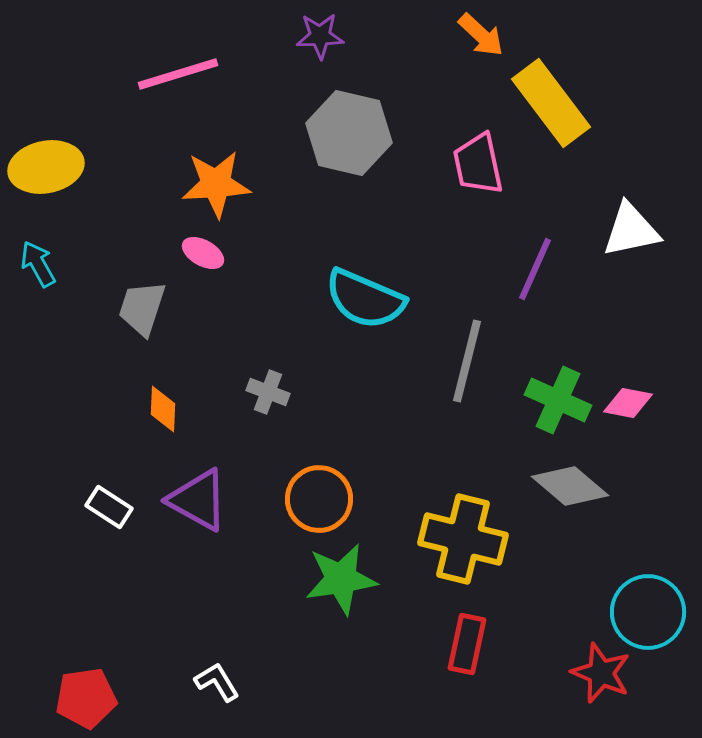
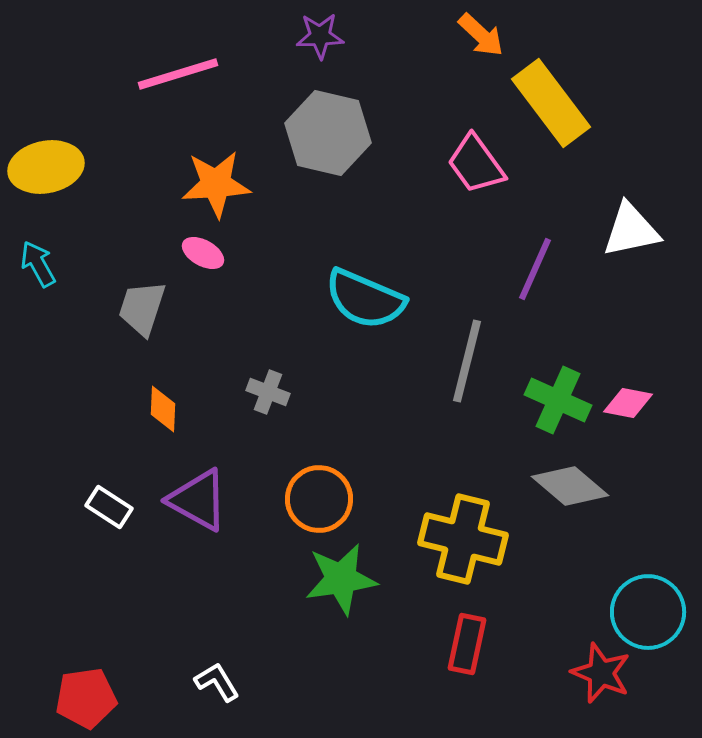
gray hexagon: moved 21 px left
pink trapezoid: moved 2 px left; rotated 24 degrees counterclockwise
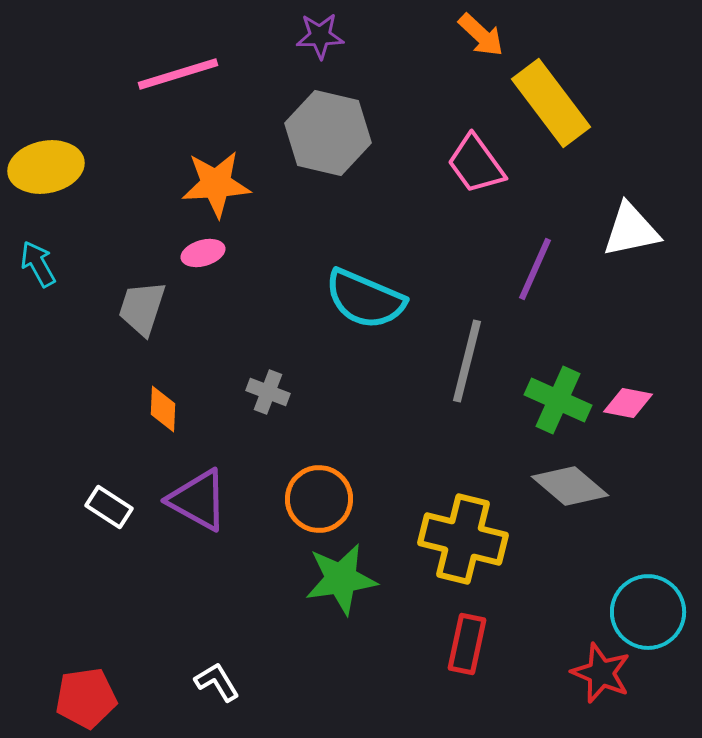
pink ellipse: rotated 45 degrees counterclockwise
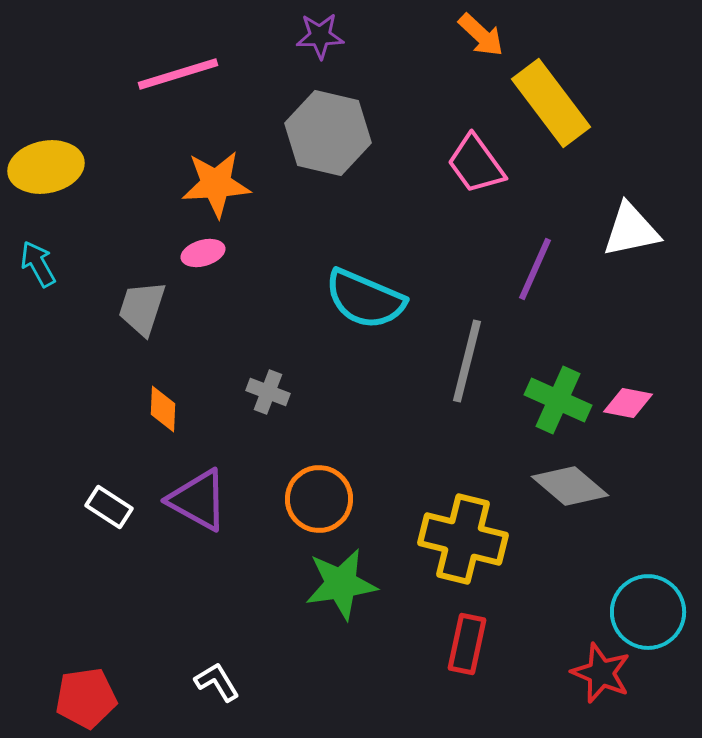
green star: moved 5 px down
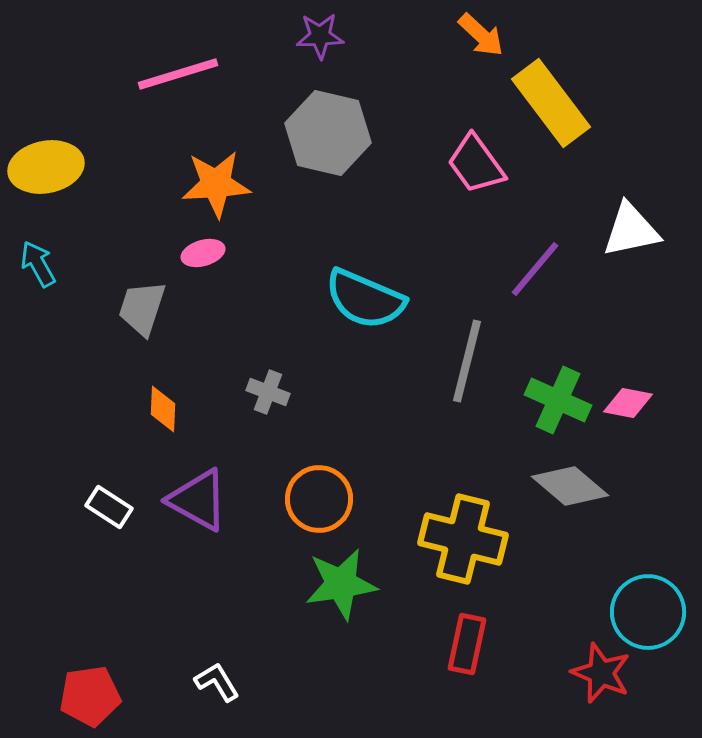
purple line: rotated 16 degrees clockwise
red pentagon: moved 4 px right, 2 px up
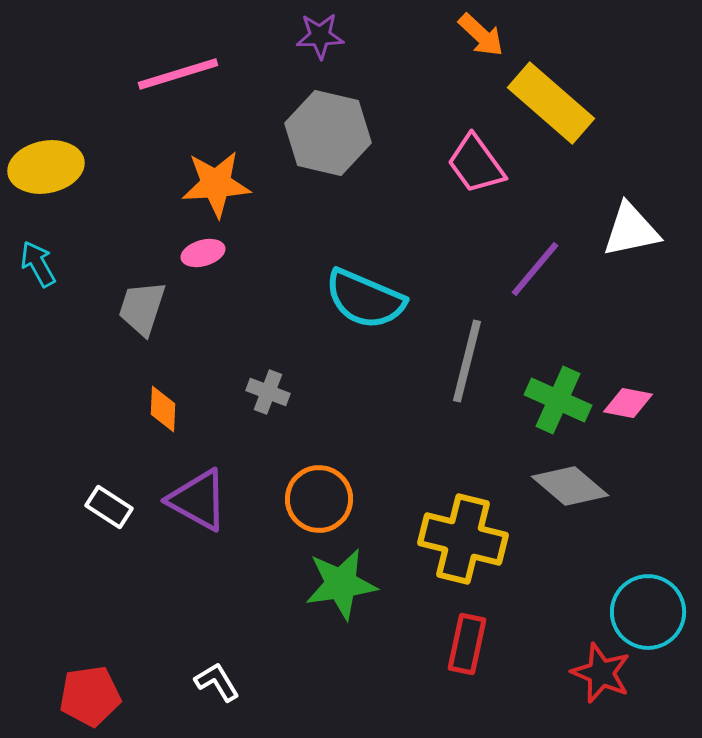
yellow rectangle: rotated 12 degrees counterclockwise
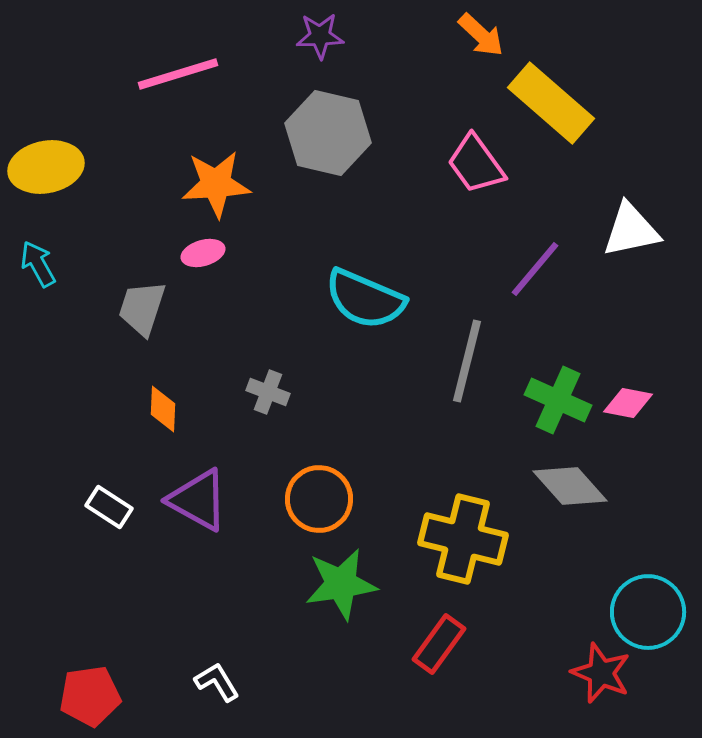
gray diamond: rotated 8 degrees clockwise
red rectangle: moved 28 px left; rotated 24 degrees clockwise
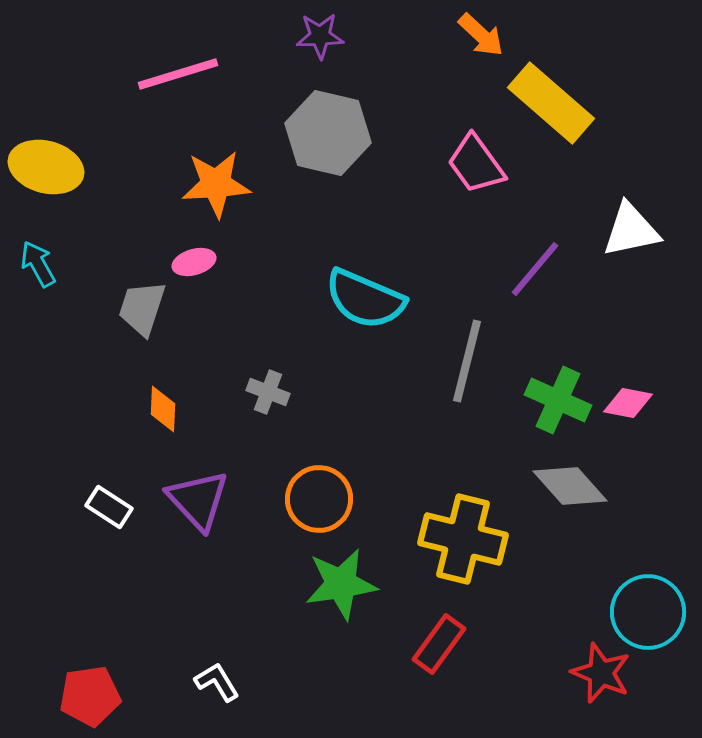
yellow ellipse: rotated 26 degrees clockwise
pink ellipse: moved 9 px left, 9 px down
purple triangle: rotated 18 degrees clockwise
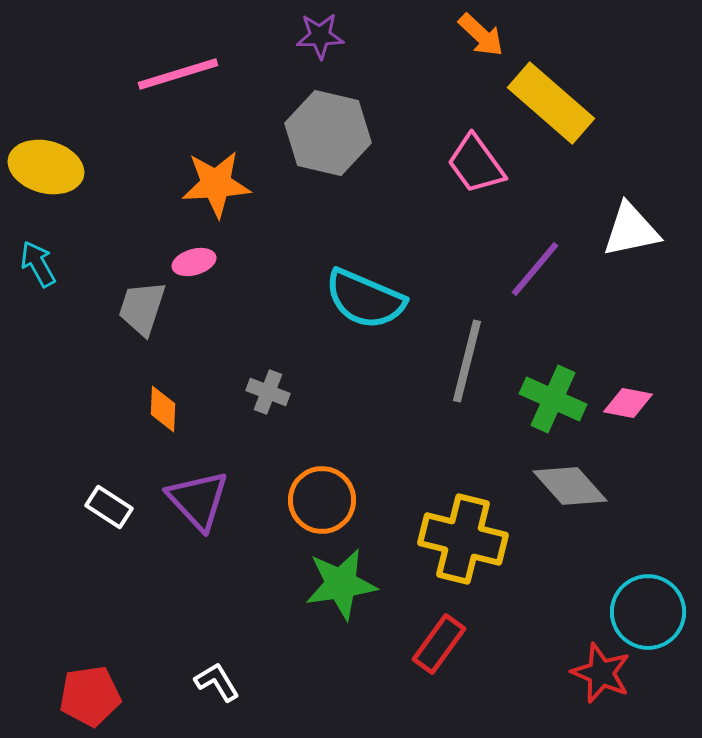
green cross: moved 5 px left, 1 px up
orange circle: moved 3 px right, 1 px down
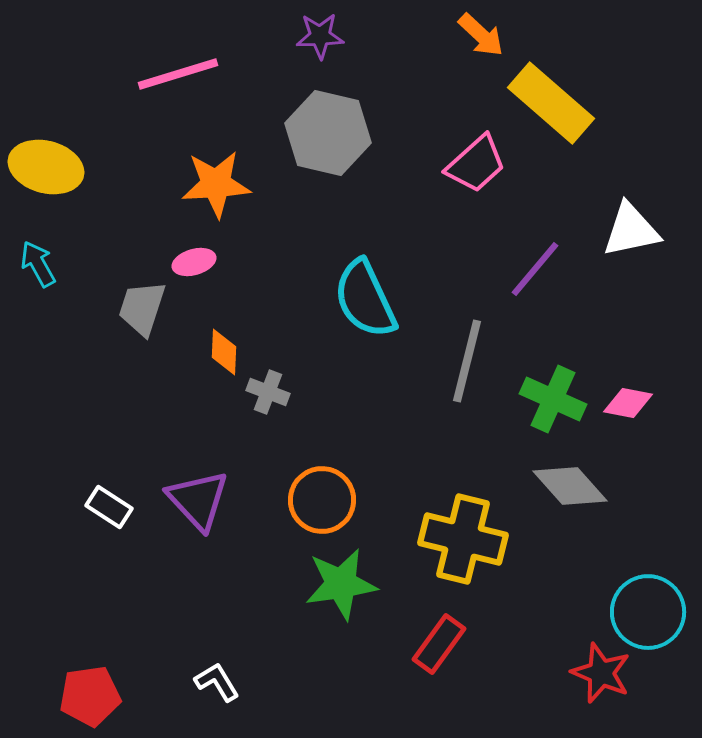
pink trapezoid: rotated 96 degrees counterclockwise
cyan semicircle: rotated 42 degrees clockwise
orange diamond: moved 61 px right, 57 px up
